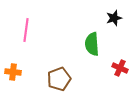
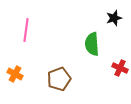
orange cross: moved 2 px right, 2 px down; rotated 21 degrees clockwise
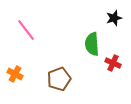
pink line: rotated 45 degrees counterclockwise
red cross: moved 7 px left, 5 px up
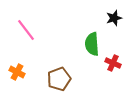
orange cross: moved 2 px right, 2 px up
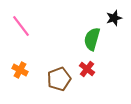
pink line: moved 5 px left, 4 px up
green semicircle: moved 5 px up; rotated 20 degrees clockwise
red cross: moved 26 px left, 6 px down; rotated 14 degrees clockwise
orange cross: moved 3 px right, 2 px up
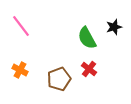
black star: moved 9 px down
green semicircle: moved 5 px left, 1 px up; rotated 45 degrees counterclockwise
red cross: moved 2 px right
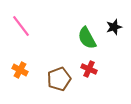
red cross: rotated 14 degrees counterclockwise
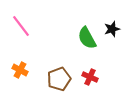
black star: moved 2 px left, 2 px down
red cross: moved 1 px right, 8 px down
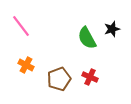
orange cross: moved 6 px right, 5 px up
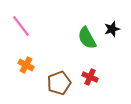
brown pentagon: moved 4 px down
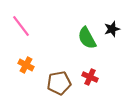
brown pentagon: rotated 10 degrees clockwise
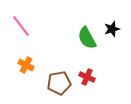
red cross: moved 3 px left
